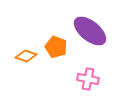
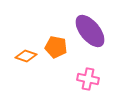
purple ellipse: rotated 12 degrees clockwise
orange pentagon: rotated 10 degrees counterclockwise
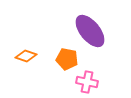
orange pentagon: moved 11 px right, 12 px down
pink cross: moved 1 px left, 3 px down
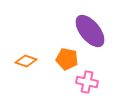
orange diamond: moved 5 px down
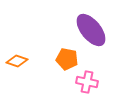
purple ellipse: moved 1 px right, 1 px up
orange diamond: moved 9 px left
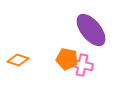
orange diamond: moved 1 px right, 1 px up
pink cross: moved 5 px left, 17 px up
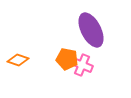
purple ellipse: rotated 12 degrees clockwise
pink cross: rotated 10 degrees clockwise
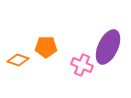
purple ellipse: moved 17 px right, 17 px down; rotated 52 degrees clockwise
orange pentagon: moved 21 px left, 12 px up; rotated 10 degrees counterclockwise
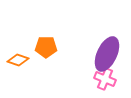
purple ellipse: moved 1 px left, 7 px down
pink cross: moved 23 px right, 14 px down
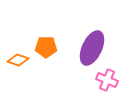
purple ellipse: moved 15 px left, 6 px up
pink cross: moved 2 px right, 1 px down
